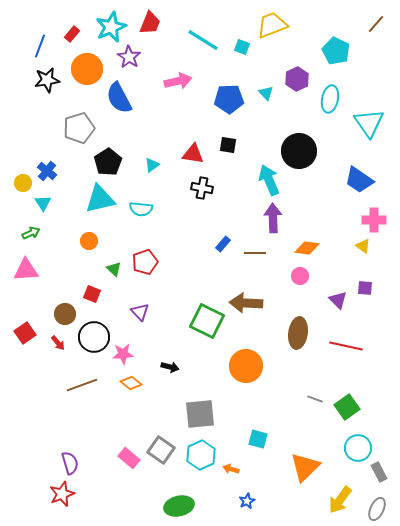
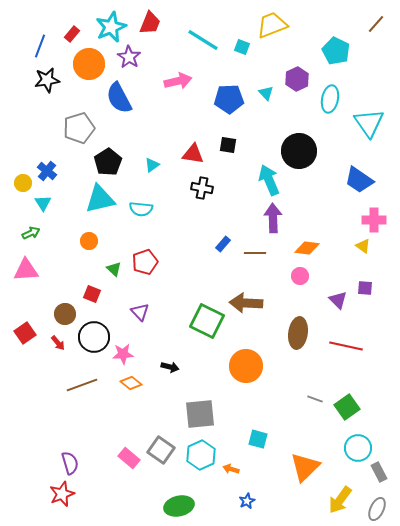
orange circle at (87, 69): moved 2 px right, 5 px up
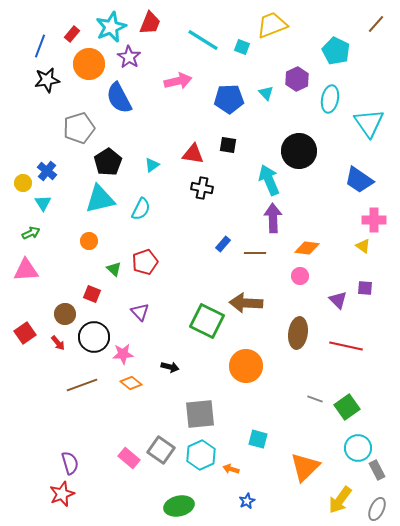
cyan semicircle at (141, 209): rotated 70 degrees counterclockwise
gray rectangle at (379, 472): moved 2 px left, 2 px up
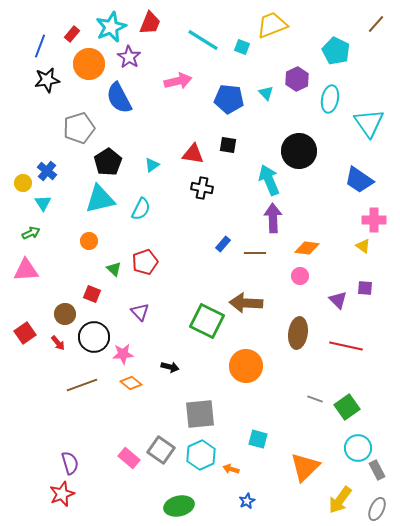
blue pentagon at (229, 99): rotated 8 degrees clockwise
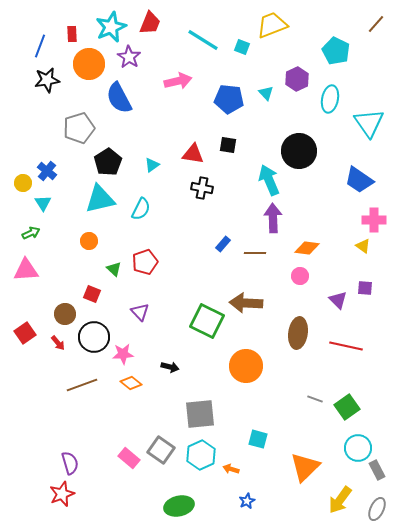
red rectangle at (72, 34): rotated 42 degrees counterclockwise
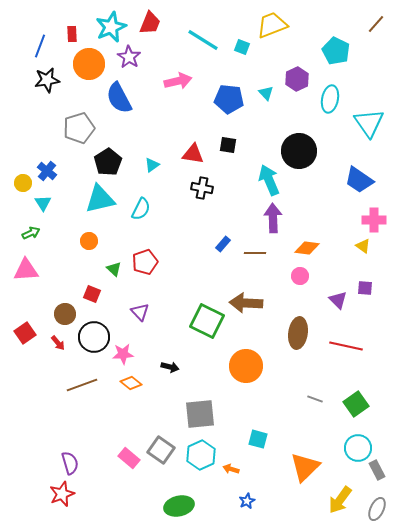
green square at (347, 407): moved 9 px right, 3 px up
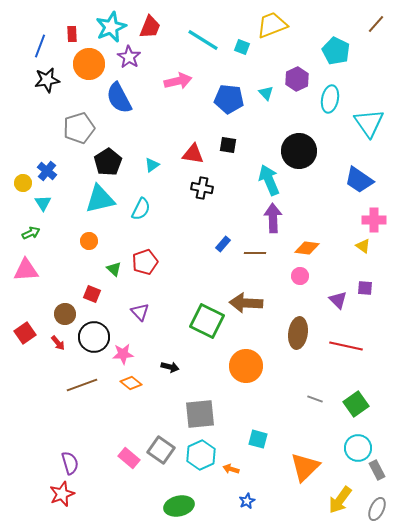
red trapezoid at (150, 23): moved 4 px down
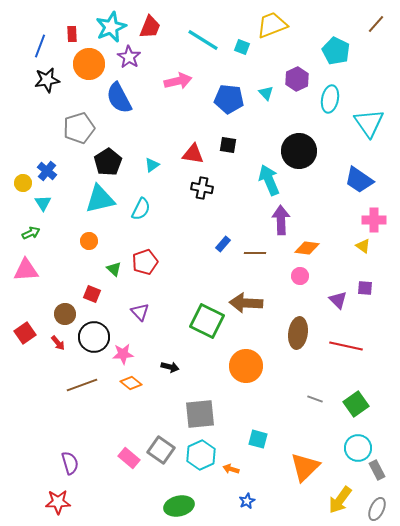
purple arrow at (273, 218): moved 8 px right, 2 px down
red star at (62, 494): moved 4 px left, 8 px down; rotated 20 degrees clockwise
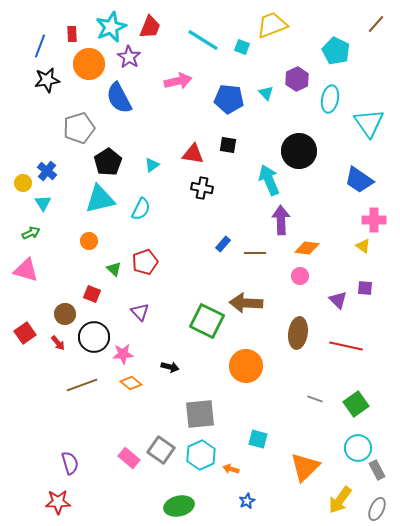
pink triangle at (26, 270): rotated 20 degrees clockwise
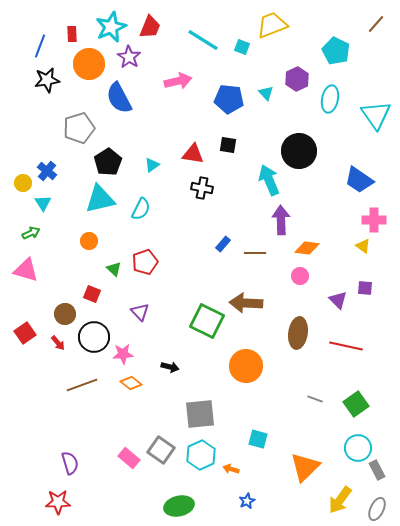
cyan triangle at (369, 123): moved 7 px right, 8 px up
